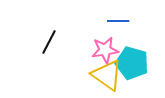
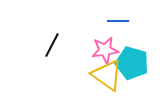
black line: moved 3 px right, 3 px down
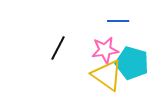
black line: moved 6 px right, 3 px down
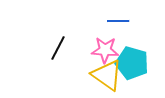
pink star: rotated 12 degrees clockwise
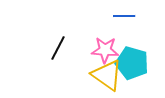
blue line: moved 6 px right, 5 px up
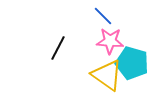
blue line: moved 21 px left; rotated 45 degrees clockwise
pink star: moved 5 px right, 9 px up
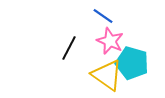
blue line: rotated 10 degrees counterclockwise
pink star: rotated 20 degrees clockwise
black line: moved 11 px right
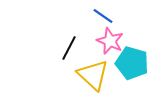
yellow triangle: moved 14 px left; rotated 8 degrees clockwise
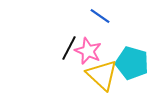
blue line: moved 3 px left
pink star: moved 22 px left, 10 px down
yellow triangle: moved 9 px right
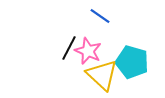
cyan pentagon: moved 1 px up
